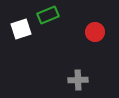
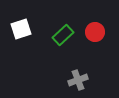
green rectangle: moved 15 px right, 20 px down; rotated 20 degrees counterclockwise
gray cross: rotated 18 degrees counterclockwise
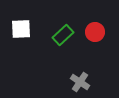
white square: rotated 15 degrees clockwise
gray cross: moved 2 px right, 2 px down; rotated 36 degrees counterclockwise
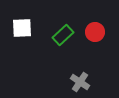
white square: moved 1 px right, 1 px up
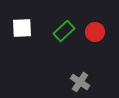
green rectangle: moved 1 px right, 4 px up
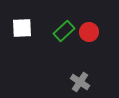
red circle: moved 6 px left
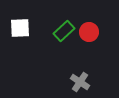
white square: moved 2 px left
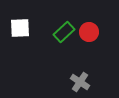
green rectangle: moved 1 px down
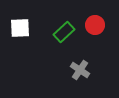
red circle: moved 6 px right, 7 px up
gray cross: moved 12 px up
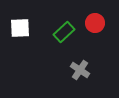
red circle: moved 2 px up
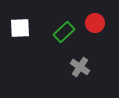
gray cross: moved 3 px up
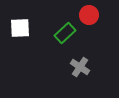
red circle: moved 6 px left, 8 px up
green rectangle: moved 1 px right, 1 px down
